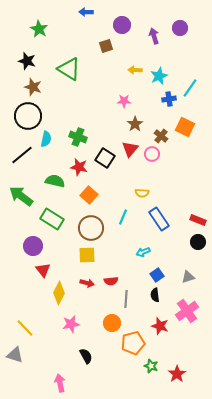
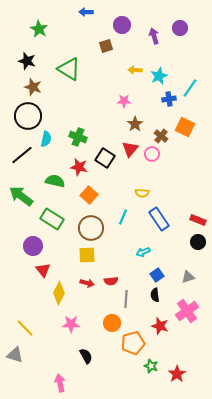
pink star at (71, 324): rotated 12 degrees clockwise
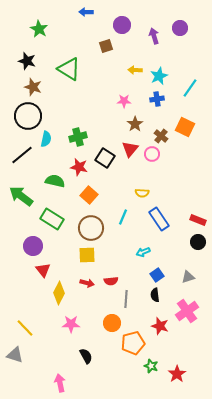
blue cross at (169, 99): moved 12 px left
green cross at (78, 137): rotated 36 degrees counterclockwise
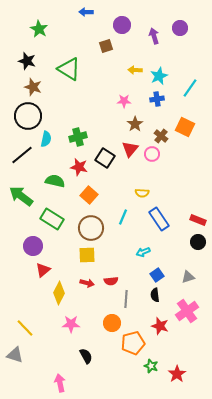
red triangle at (43, 270): rotated 28 degrees clockwise
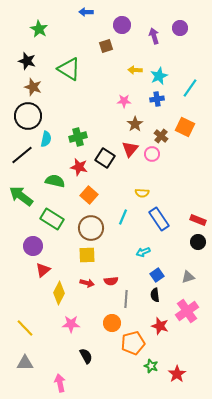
gray triangle at (15, 355): moved 10 px right, 8 px down; rotated 18 degrees counterclockwise
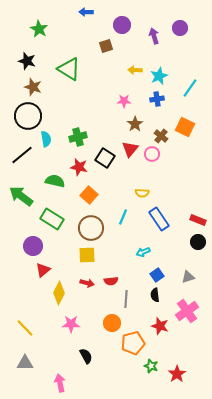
cyan semicircle at (46, 139): rotated 21 degrees counterclockwise
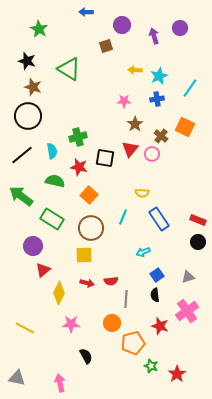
cyan semicircle at (46, 139): moved 6 px right, 12 px down
black square at (105, 158): rotated 24 degrees counterclockwise
yellow square at (87, 255): moved 3 px left
yellow line at (25, 328): rotated 18 degrees counterclockwise
gray triangle at (25, 363): moved 8 px left, 15 px down; rotated 12 degrees clockwise
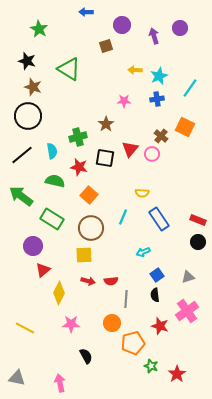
brown star at (135, 124): moved 29 px left
red arrow at (87, 283): moved 1 px right, 2 px up
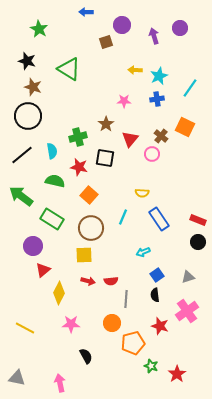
brown square at (106, 46): moved 4 px up
red triangle at (130, 149): moved 10 px up
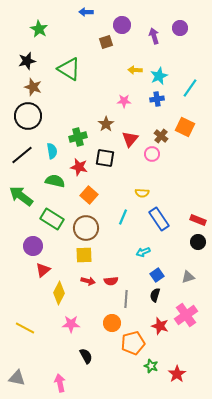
black star at (27, 61): rotated 30 degrees counterclockwise
brown circle at (91, 228): moved 5 px left
black semicircle at (155, 295): rotated 24 degrees clockwise
pink cross at (187, 311): moved 1 px left, 4 px down
